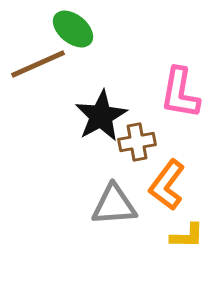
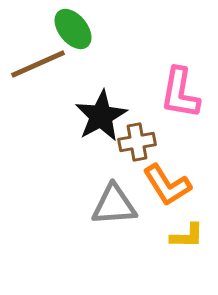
green ellipse: rotated 12 degrees clockwise
orange L-shape: rotated 69 degrees counterclockwise
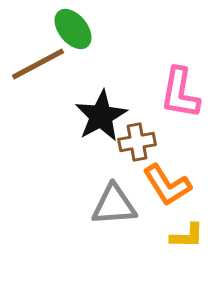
brown line: rotated 4 degrees counterclockwise
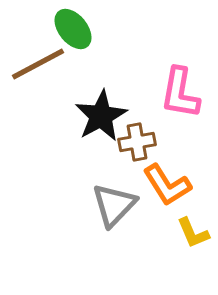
gray triangle: rotated 42 degrees counterclockwise
yellow L-shape: moved 6 px right, 3 px up; rotated 66 degrees clockwise
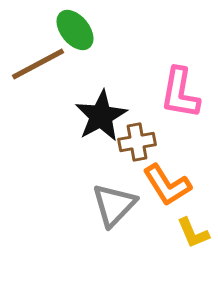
green ellipse: moved 2 px right, 1 px down
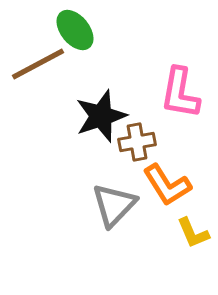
black star: rotated 10 degrees clockwise
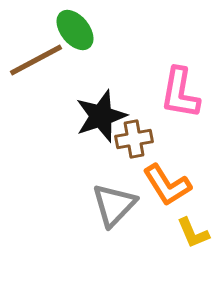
brown line: moved 2 px left, 4 px up
brown cross: moved 3 px left, 3 px up
